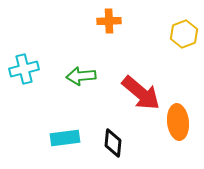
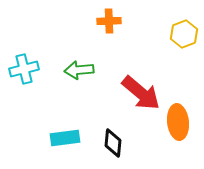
green arrow: moved 2 px left, 6 px up
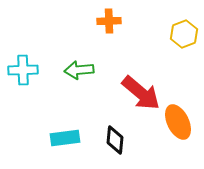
cyan cross: moved 1 px left, 1 px down; rotated 12 degrees clockwise
orange ellipse: rotated 20 degrees counterclockwise
black diamond: moved 2 px right, 3 px up
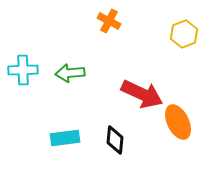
orange cross: rotated 30 degrees clockwise
green arrow: moved 9 px left, 3 px down
red arrow: moved 1 px right, 1 px down; rotated 15 degrees counterclockwise
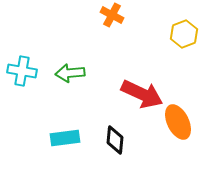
orange cross: moved 3 px right, 6 px up
cyan cross: moved 1 px left, 1 px down; rotated 12 degrees clockwise
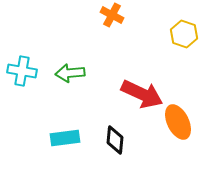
yellow hexagon: rotated 20 degrees counterclockwise
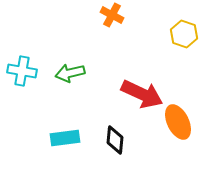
green arrow: rotated 8 degrees counterclockwise
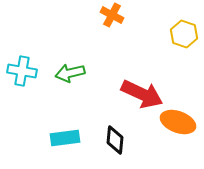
orange ellipse: rotated 44 degrees counterclockwise
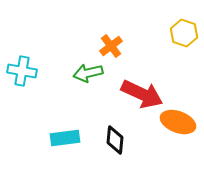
orange cross: moved 1 px left, 31 px down; rotated 25 degrees clockwise
yellow hexagon: moved 1 px up
green arrow: moved 18 px right
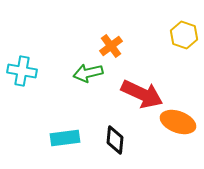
yellow hexagon: moved 2 px down
